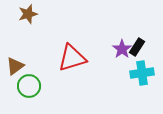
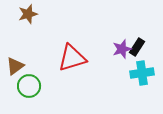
purple star: rotated 18 degrees clockwise
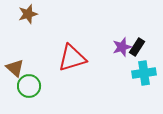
purple star: moved 2 px up
brown triangle: moved 2 px down; rotated 42 degrees counterclockwise
cyan cross: moved 2 px right
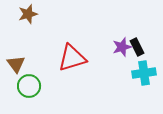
black rectangle: rotated 60 degrees counterclockwise
brown triangle: moved 1 px right, 4 px up; rotated 12 degrees clockwise
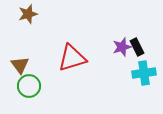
brown triangle: moved 4 px right, 1 px down
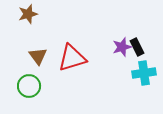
brown triangle: moved 18 px right, 9 px up
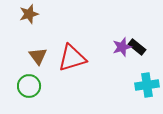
brown star: moved 1 px right
black rectangle: rotated 24 degrees counterclockwise
cyan cross: moved 3 px right, 12 px down
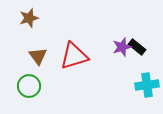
brown star: moved 4 px down
red triangle: moved 2 px right, 2 px up
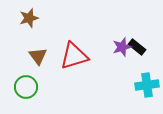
green circle: moved 3 px left, 1 px down
